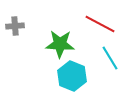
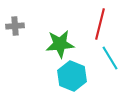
red line: rotated 76 degrees clockwise
green star: rotated 8 degrees counterclockwise
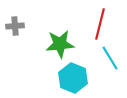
cyan hexagon: moved 1 px right, 2 px down
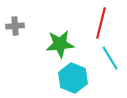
red line: moved 1 px right, 1 px up
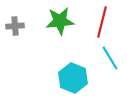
red line: moved 1 px right, 1 px up
green star: moved 23 px up
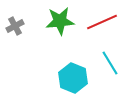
red line: rotated 52 degrees clockwise
gray cross: rotated 24 degrees counterclockwise
cyan line: moved 5 px down
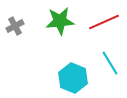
red line: moved 2 px right
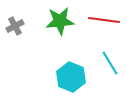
red line: moved 2 px up; rotated 32 degrees clockwise
cyan hexagon: moved 2 px left, 1 px up
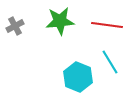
red line: moved 3 px right, 5 px down
cyan line: moved 1 px up
cyan hexagon: moved 7 px right
